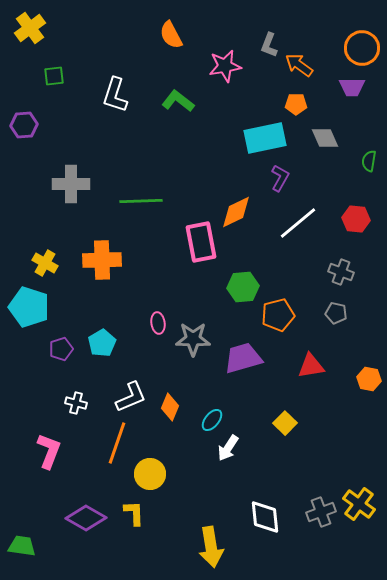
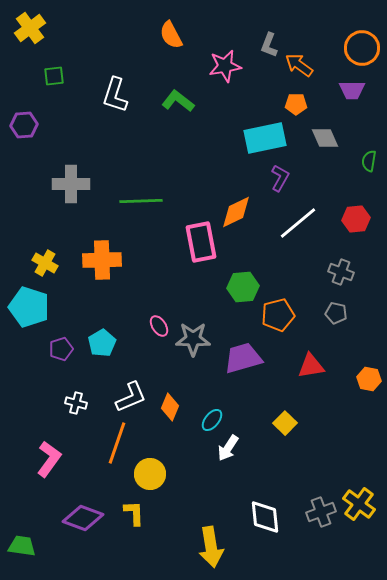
purple trapezoid at (352, 87): moved 3 px down
red hexagon at (356, 219): rotated 12 degrees counterclockwise
pink ellipse at (158, 323): moved 1 px right, 3 px down; rotated 25 degrees counterclockwise
pink L-shape at (49, 451): moved 8 px down; rotated 15 degrees clockwise
purple diamond at (86, 518): moved 3 px left; rotated 9 degrees counterclockwise
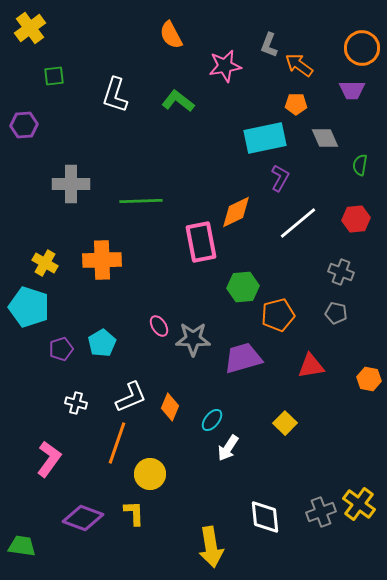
green semicircle at (369, 161): moved 9 px left, 4 px down
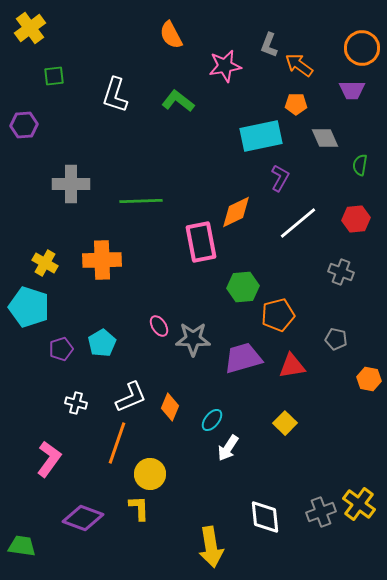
cyan rectangle at (265, 138): moved 4 px left, 2 px up
gray pentagon at (336, 313): moved 26 px down
red triangle at (311, 366): moved 19 px left
yellow L-shape at (134, 513): moved 5 px right, 5 px up
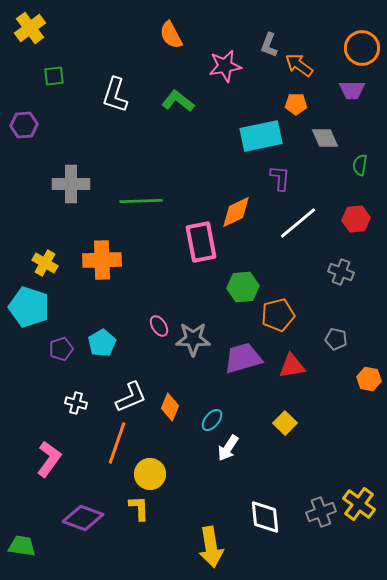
purple L-shape at (280, 178): rotated 24 degrees counterclockwise
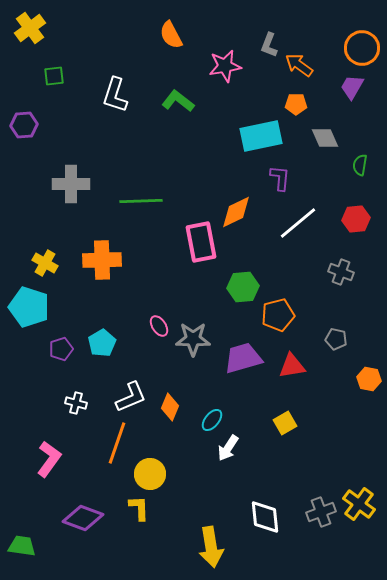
purple trapezoid at (352, 90): moved 3 px up; rotated 120 degrees clockwise
yellow square at (285, 423): rotated 15 degrees clockwise
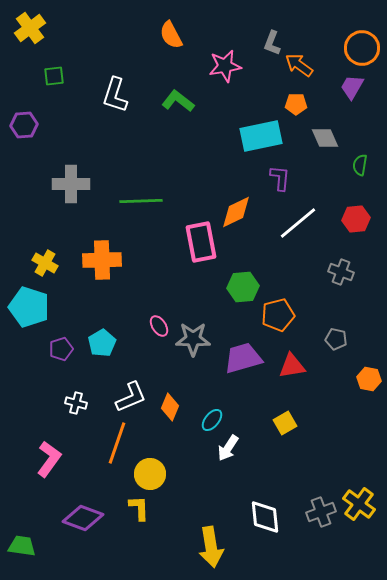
gray L-shape at (269, 45): moved 3 px right, 2 px up
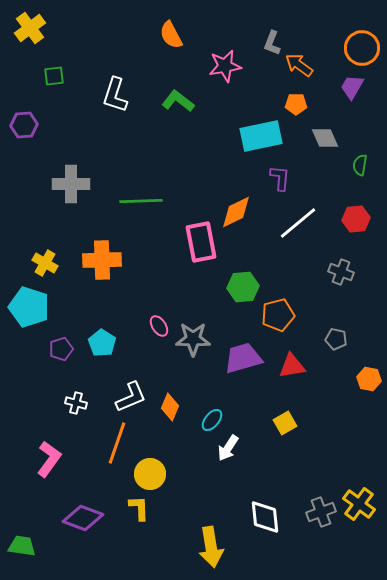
cyan pentagon at (102, 343): rotated 8 degrees counterclockwise
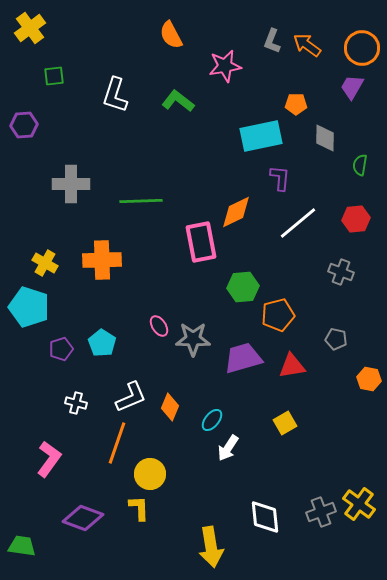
gray L-shape at (272, 43): moved 2 px up
orange arrow at (299, 65): moved 8 px right, 20 px up
gray diamond at (325, 138): rotated 24 degrees clockwise
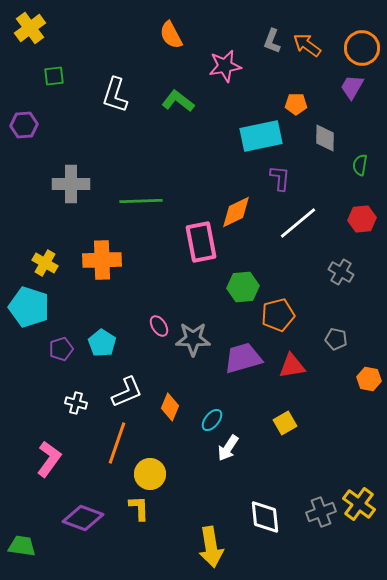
red hexagon at (356, 219): moved 6 px right
gray cross at (341, 272): rotated 10 degrees clockwise
white L-shape at (131, 397): moved 4 px left, 5 px up
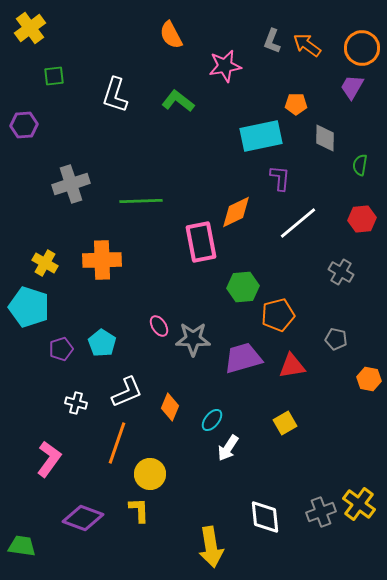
gray cross at (71, 184): rotated 18 degrees counterclockwise
yellow L-shape at (139, 508): moved 2 px down
